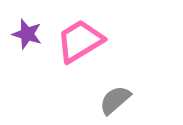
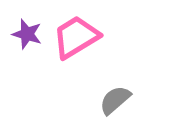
pink trapezoid: moved 4 px left, 4 px up
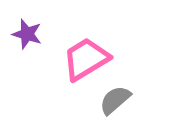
pink trapezoid: moved 10 px right, 22 px down
